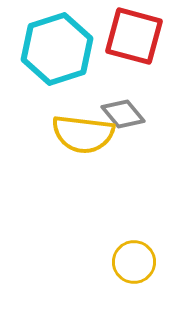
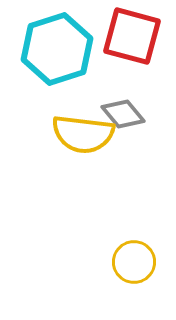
red square: moved 2 px left
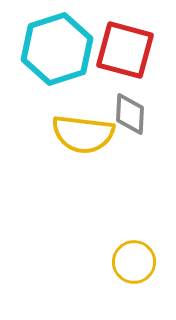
red square: moved 7 px left, 14 px down
gray diamond: moved 7 px right; rotated 42 degrees clockwise
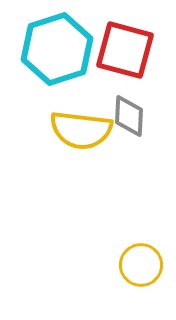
gray diamond: moved 1 px left, 2 px down
yellow semicircle: moved 2 px left, 4 px up
yellow circle: moved 7 px right, 3 px down
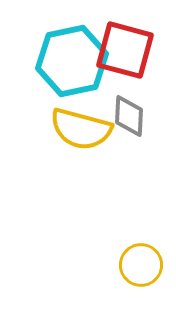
cyan hexagon: moved 15 px right, 12 px down; rotated 6 degrees clockwise
yellow semicircle: moved 1 px up; rotated 8 degrees clockwise
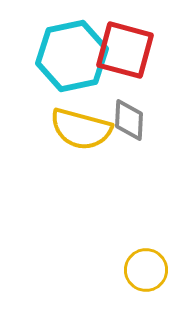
cyan hexagon: moved 5 px up
gray diamond: moved 4 px down
yellow circle: moved 5 px right, 5 px down
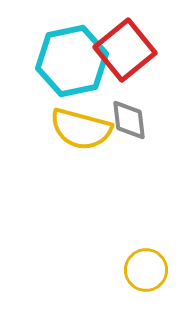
red square: rotated 36 degrees clockwise
cyan hexagon: moved 5 px down
gray diamond: rotated 9 degrees counterclockwise
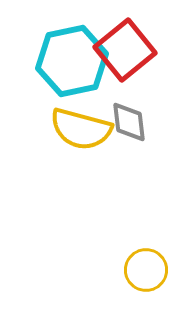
gray diamond: moved 2 px down
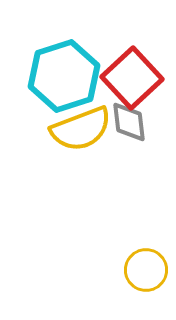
red square: moved 7 px right, 28 px down; rotated 4 degrees counterclockwise
cyan hexagon: moved 8 px left, 15 px down; rotated 6 degrees counterclockwise
yellow semicircle: rotated 36 degrees counterclockwise
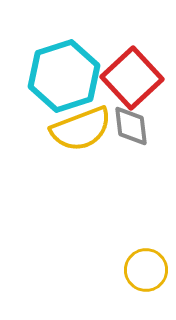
gray diamond: moved 2 px right, 4 px down
